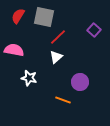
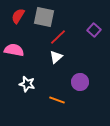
white star: moved 2 px left, 6 px down
orange line: moved 6 px left
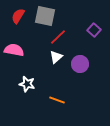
gray square: moved 1 px right, 1 px up
purple circle: moved 18 px up
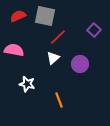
red semicircle: rotated 35 degrees clockwise
white triangle: moved 3 px left, 1 px down
orange line: moved 2 px right; rotated 49 degrees clockwise
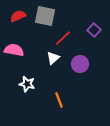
red line: moved 5 px right, 1 px down
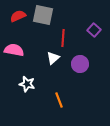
gray square: moved 2 px left, 1 px up
red line: rotated 42 degrees counterclockwise
